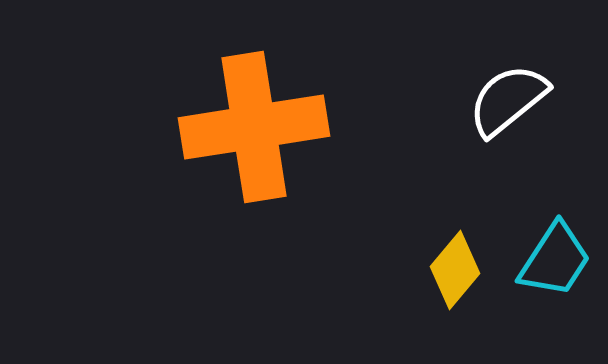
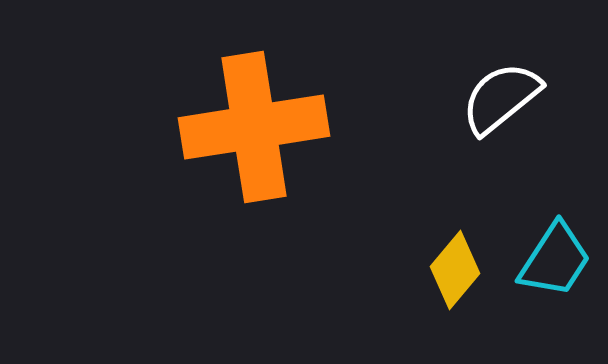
white semicircle: moved 7 px left, 2 px up
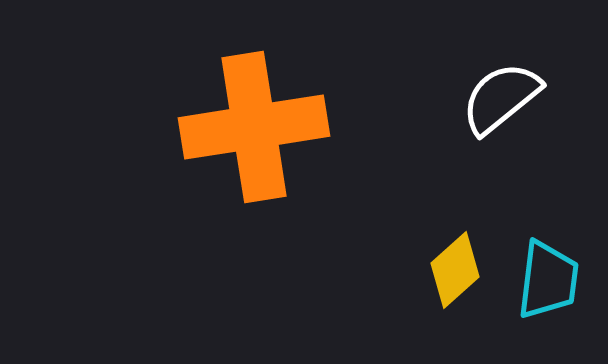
cyan trapezoid: moved 7 px left, 20 px down; rotated 26 degrees counterclockwise
yellow diamond: rotated 8 degrees clockwise
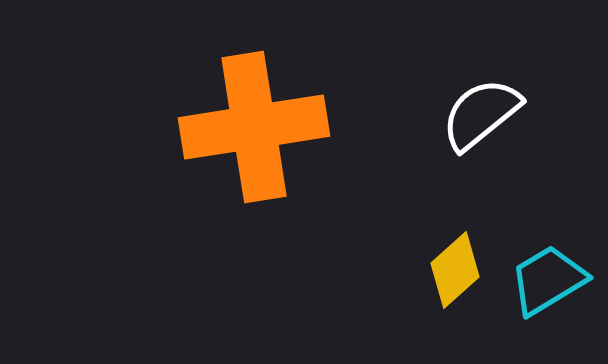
white semicircle: moved 20 px left, 16 px down
cyan trapezoid: rotated 128 degrees counterclockwise
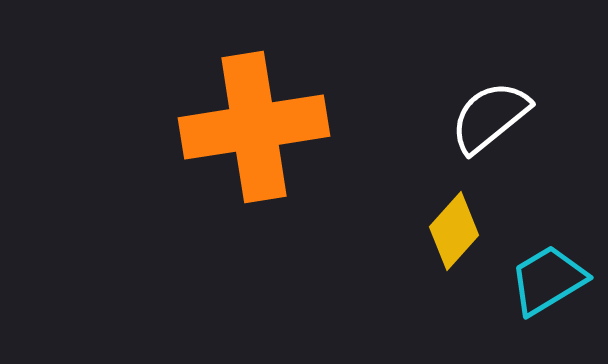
white semicircle: moved 9 px right, 3 px down
yellow diamond: moved 1 px left, 39 px up; rotated 6 degrees counterclockwise
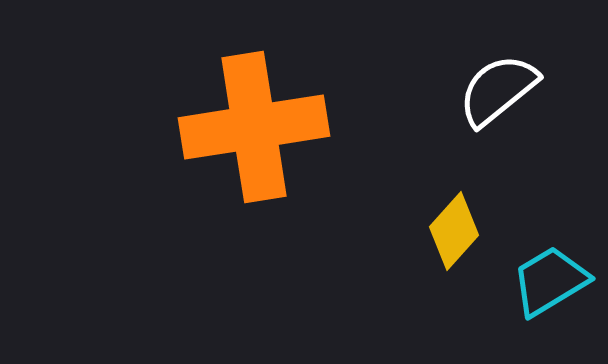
white semicircle: moved 8 px right, 27 px up
cyan trapezoid: moved 2 px right, 1 px down
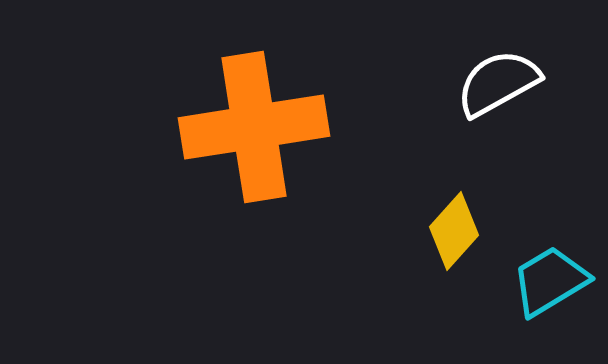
white semicircle: moved 7 px up; rotated 10 degrees clockwise
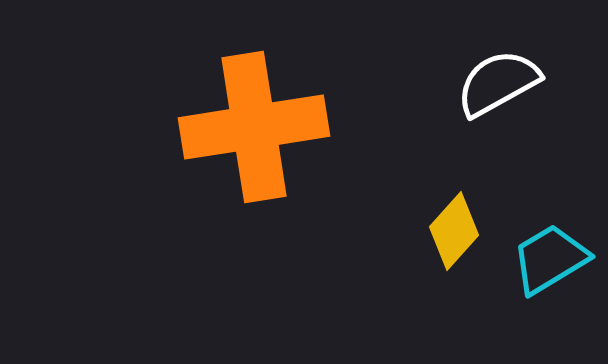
cyan trapezoid: moved 22 px up
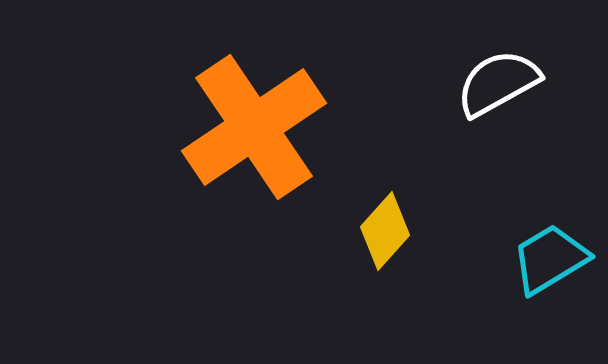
orange cross: rotated 25 degrees counterclockwise
yellow diamond: moved 69 px left
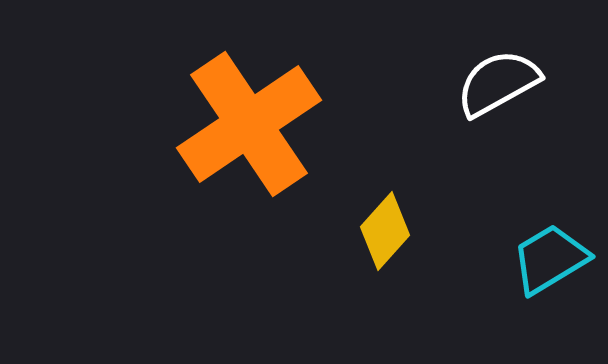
orange cross: moved 5 px left, 3 px up
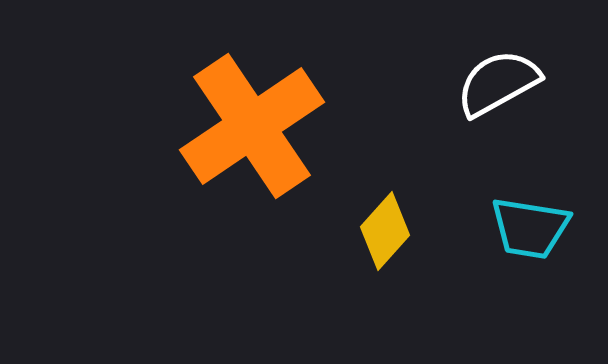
orange cross: moved 3 px right, 2 px down
cyan trapezoid: moved 20 px left, 31 px up; rotated 140 degrees counterclockwise
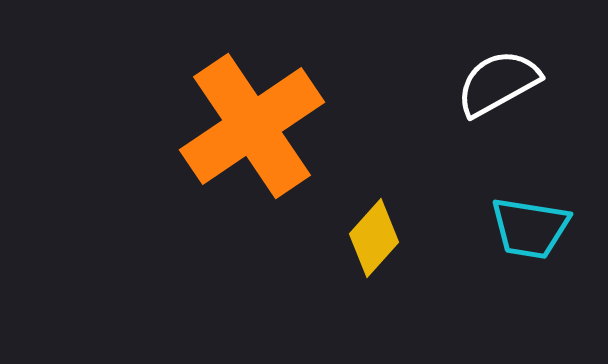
yellow diamond: moved 11 px left, 7 px down
